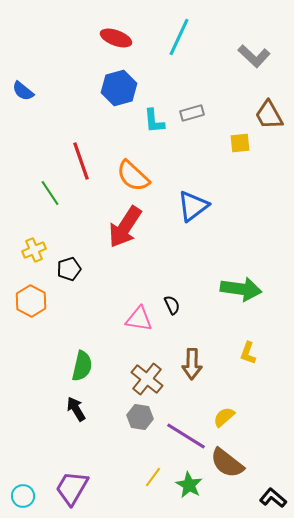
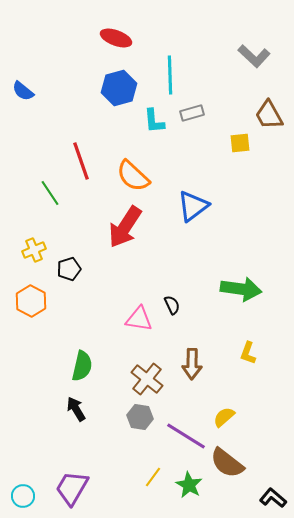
cyan line: moved 9 px left, 38 px down; rotated 27 degrees counterclockwise
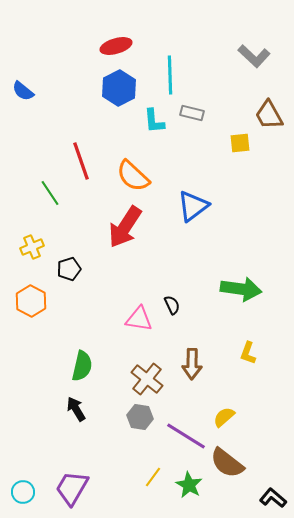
red ellipse: moved 8 px down; rotated 36 degrees counterclockwise
blue hexagon: rotated 12 degrees counterclockwise
gray rectangle: rotated 30 degrees clockwise
yellow cross: moved 2 px left, 3 px up
cyan circle: moved 4 px up
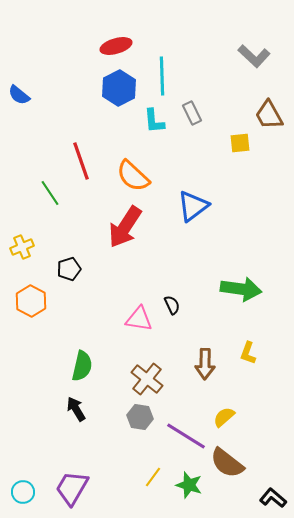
cyan line: moved 8 px left, 1 px down
blue semicircle: moved 4 px left, 4 px down
gray rectangle: rotated 50 degrees clockwise
yellow cross: moved 10 px left
brown arrow: moved 13 px right
green star: rotated 12 degrees counterclockwise
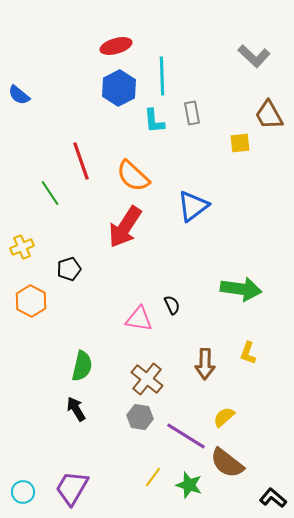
gray rectangle: rotated 15 degrees clockwise
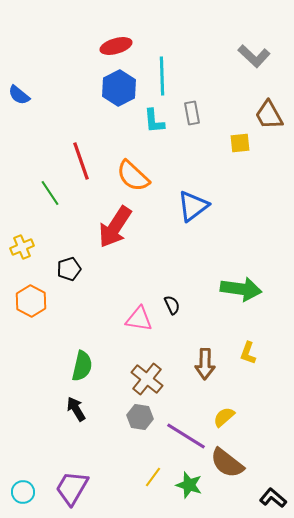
red arrow: moved 10 px left
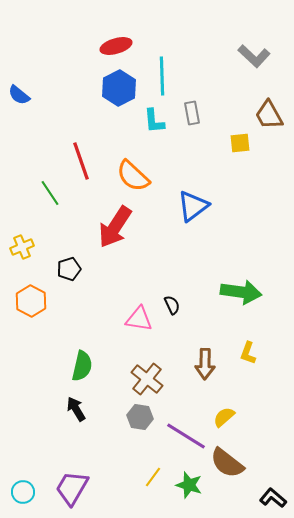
green arrow: moved 3 px down
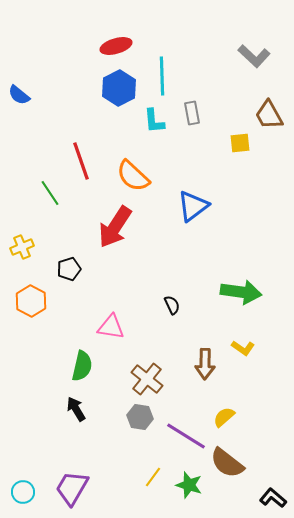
pink triangle: moved 28 px left, 8 px down
yellow L-shape: moved 5 px left, 5 px up; rotated 75 degrees counterclockwise
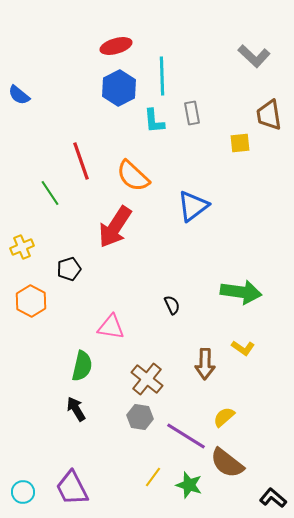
brown trapezoid: rotated 20 degrees clockwise
purple trapezoid: rotated 57 degrees counterclockwise
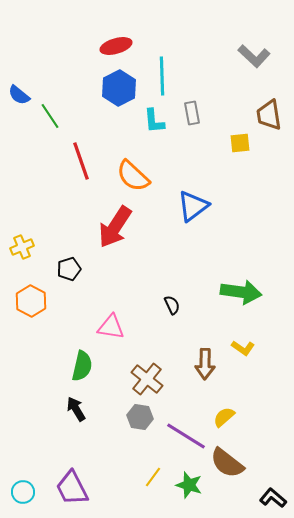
green line: moved 77 px up
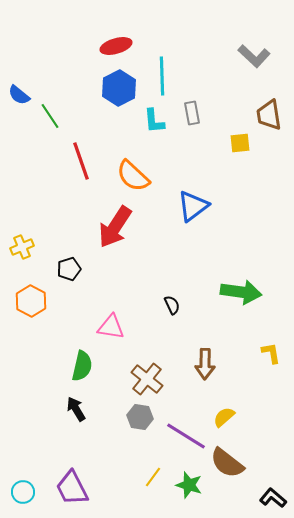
yellow L-shape: moved 28 px right, 5 px down; rotated 135 degrees counterclockwise
